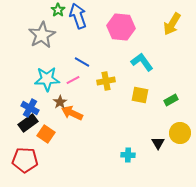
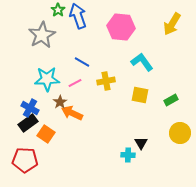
pink line: moved 2 px right, 3 px down
black triangle: moved 17 px left
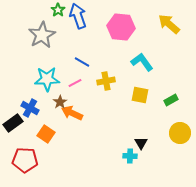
yellow arrow: moved 3 px left; rotated 100 degrees clockwise
black rectangle: moved 15 px left
cyan cross: moved 2 px right, 1 px down
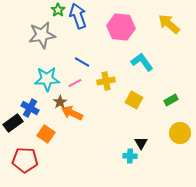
gray star: rotated 20 degrees clockwise
yellow square: moved 6 px left, 5 px down; rotated 18 degrees clockwise
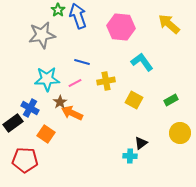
blue line: rotated 14 degrees counterclockwise
black triangle: rotated 24 degrees clockwise
